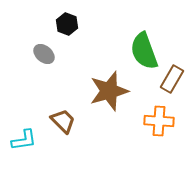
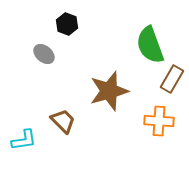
green semicircle: moved 6 px right, 6 px up
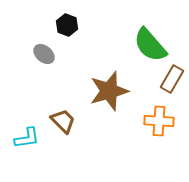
black hexagon: moved 1 px down
green semicircle: rotated 21 degrees counterclockwise
cyan L-shape: moved 3 px right, 2 px up
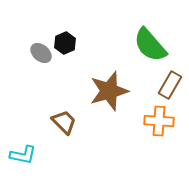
black hexagon: moved 2 px left, 18 px down; rotated 15 degrees clockwise
gray ellipse: moved 3 px left, 1 px up
brown rectangle: moved 2 px left, 6 px down
brown trapezoid: moved 1 px right, 1 px down
cyan L-shape: moved 4 px left, 17 px down; rotated 20 degrees clockwise
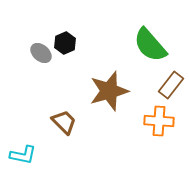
brown rectangle: moved 1 px right; rotated 8 degrees clockwise
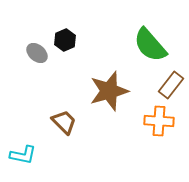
black hexagon: moved 3 px up
gray ellipse: moved 4 px left
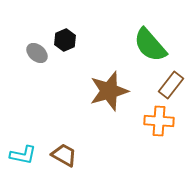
brown trapezoid: moved 33 px down; rotated 16 degrees counterclockwise
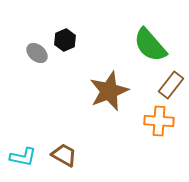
brown star: rotated 6 degrees counterclockwise
cyan L-shape: moved 2 px down
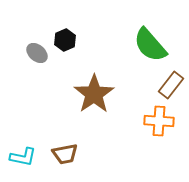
brown star: moved 15 px left, 3 px down; rotated 12 degrees counterclockwise
brown trapezoid: moved 1 px right, 1 px up; rotated 140 degrees clockwise
